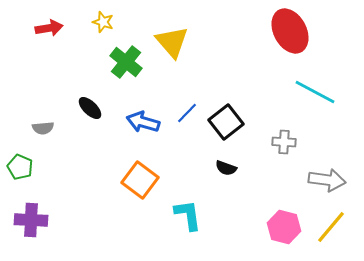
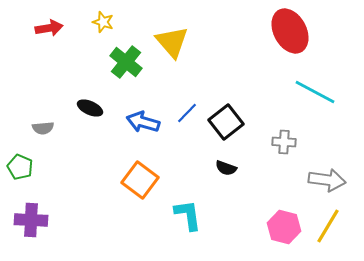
black ellipse: rotated 20 degrees counterclockwise
yellow line: moved 3 px left, 1 px up; rotated 9 degrees counterclockwise
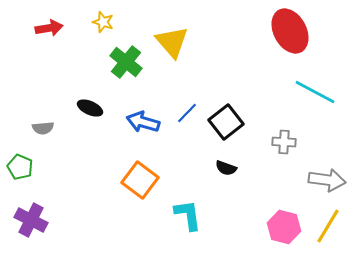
purple cross: rotated 24 degrees clockwise
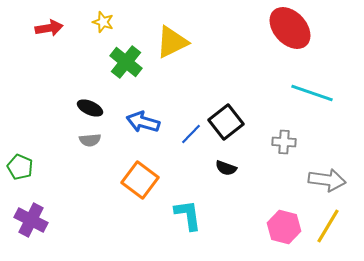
red ellipse: moved 3 px up; rotated 15 degrees counterclockwise
yellow triangle: rotated 45 degrees clockwise
cyan line: moved 3 px left, 1 px down; rotated 9 degrees counterclockwise
blue line: moved 4 px right, 21 px down
gray semicircle: moved 47 px right, 12 px down
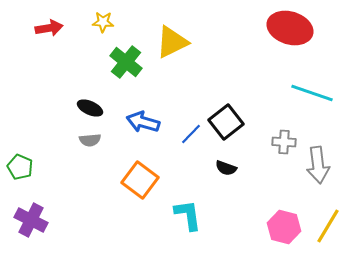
yellow star: rotated 15 degrees counterclockwise
red ellipse: rotated 30 degrees counterclockwise
gray arrow: moved 9 px left, 15 px up; rotated 75 degrees clockwise
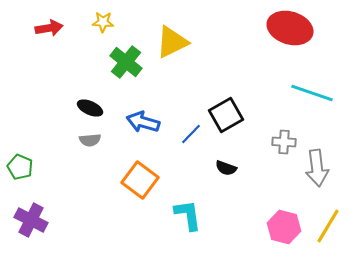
black square: moved 7 px up; rotated 8 degrees clockwise
gray arrow: moved 1 px left, 3 px down
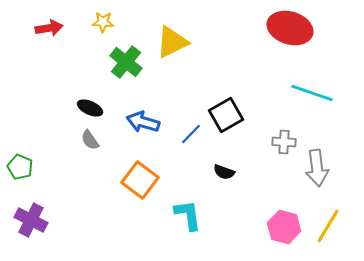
gray semicircle: rotated 60 degrees clockwise
black semicircle: moved 2 px left, 4 px down
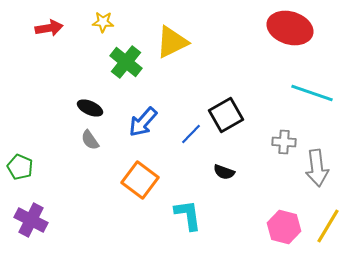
blue arrow: rotated 64 degrees counterclockwise
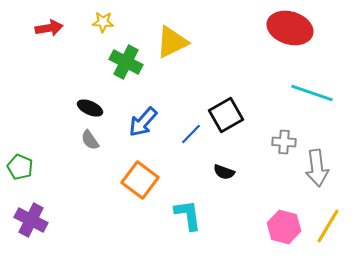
green cross: rotated 12 degrees counterclockwise
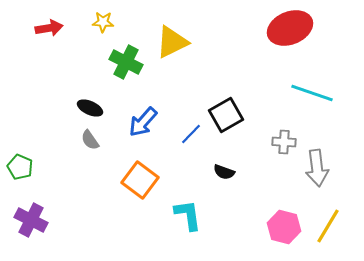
red ellipse: rotated 39 degrees counterclockwise
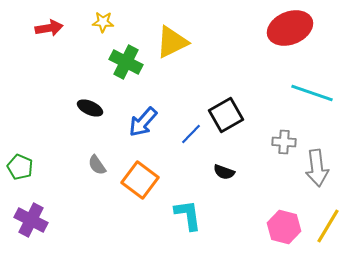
gray semicircle: moved 7 px right, 25 px down
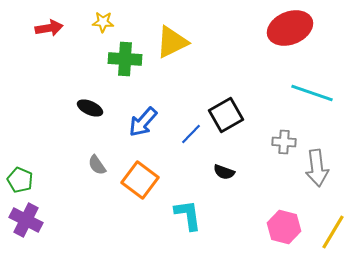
green cross: moved 1 px left, 3 px up; rotated 24 degrees counterclockwise
green pentagon: moved 13 px down
purple cross: moved 5 px left
yellow line: moved 5 px right, 6 px down
